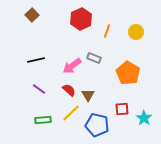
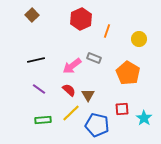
yellow circle: moved 3 px right, 7 px down
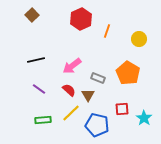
gray rectangle: moved 4 px right, 20 px down
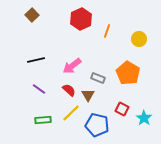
red square: rotated 32 degrees clockwise
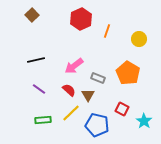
pink arrow: moved 2 px right
cyan star: moved 3 px down
